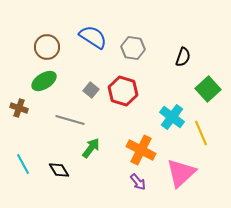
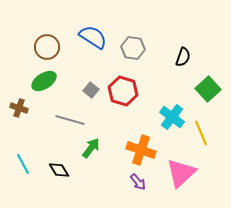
orange cross: rotated 8 degrees counterclockwise
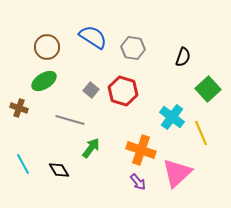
pink triangle: moved 4 px left
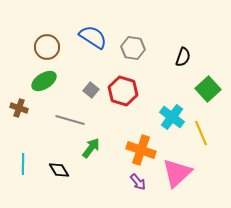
cyan line: rotated 30 degrees clockwise
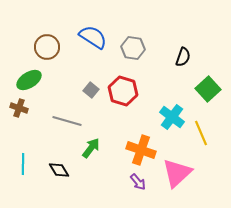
green ellipse: moved 15 px left, 1 px up
gray line: moved 3 px left, 1 px down
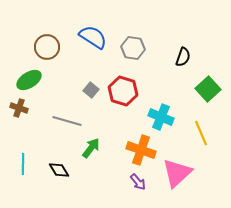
cyan cross: moved 11 px left; rotated 15 degrees counterclockwise
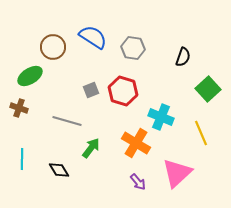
brown circle: moved 6 px right
green ellipse: moved 1 px right, 4 px up
gray square: rotated 28 degrees clockwise
orange cross: moved 5 px left, 7 px up; rotated 12 degrees clockwise
cyan line: moved 1 px left, 5 px up
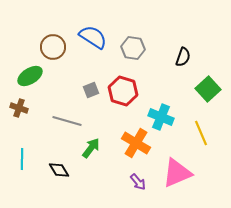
pink triangle: rotated 20 degrees clockwise
